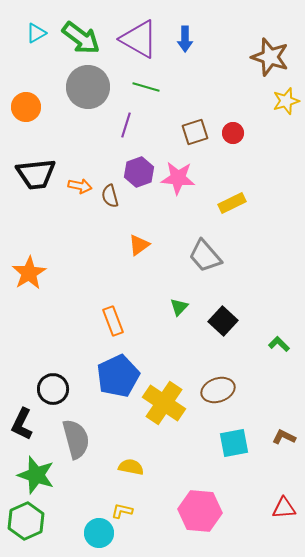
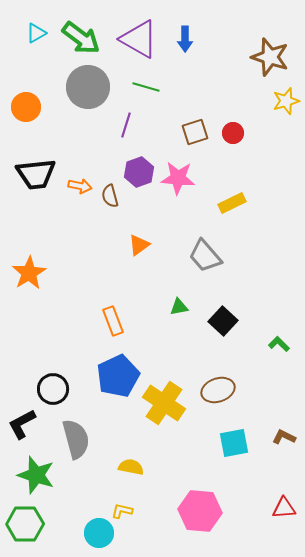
green triangle: rotated 36 degrees clockwise
black L-shape: rotated 36 degrees clockwise
green hexagon: moved 1 px left, 3 px down; rotated 24 degrees clockwise
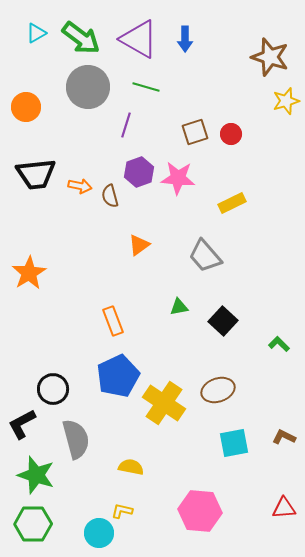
red circle: moved 2 px left, 1 px down
green hexagon: moved 8 px right
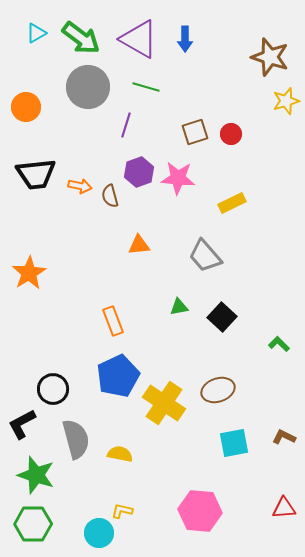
orange triangle: rotated 30 degrees clockwise
black square: moved 1 px left, 4 px up
yellow semicircle: moved 11 px left, 13 px up
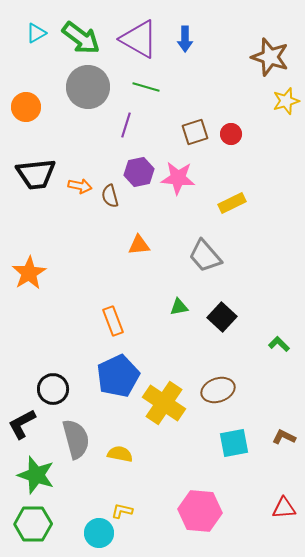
purple hexagon: rotated 8 degrees clockwise
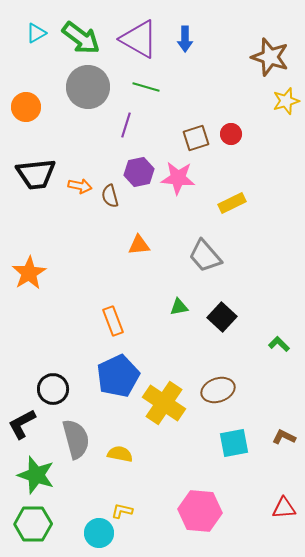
brown square: moved 1 px right, 6 px down
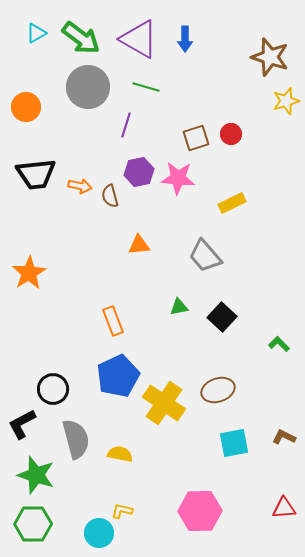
pink hexagon: rotated 6 degrees counterclockwise
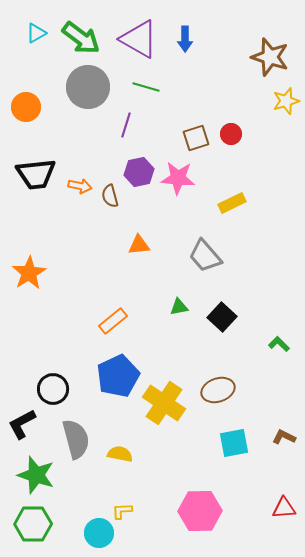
orange rectangle: rotated 72 degrees clockwise
yellow L-shape: rotated 15 degrees counterclockwise
